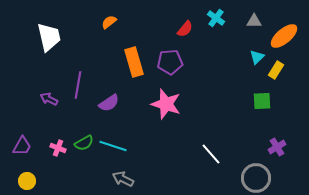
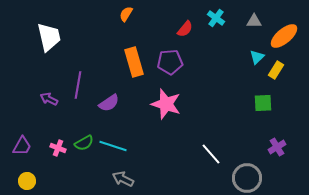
orange semicircle: moved 17 px right, 8 px up; rotated 21 degrees counterclockwise
green square: moved 1 px right, 2 px down
gray circle: moved 9 px left
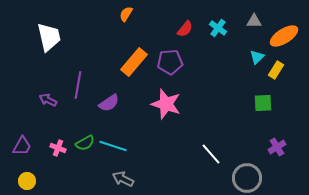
cyan cross: moved 2 px right, 10 px down
orange ellipse: rotated 8 degrees clockwise
orange rectangle: rotated 56 degrees clockwise
purple arrow: moved 1 px left, 1 px down
green semicircle: moved 1 px right
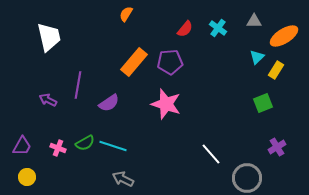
green square: rotated 18 degrees counterclockwise
yellow circle: moved 4 px up
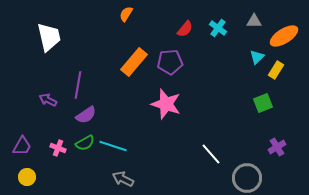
purple semicircle: moved 23 px left, 12 px down
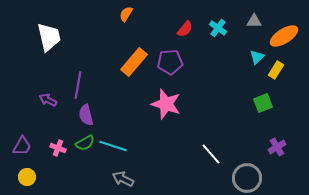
purple semicircle: rotated 110 degrees clockwise
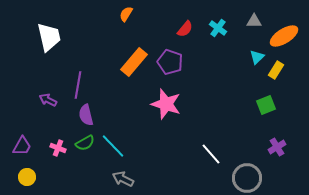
purple pentagon: rotated 25 degrees clockwise
green square: moved 3 px right, 2 px down
cyan line: rotated 28 degrees clockwise
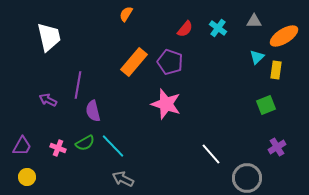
yellow rectangle: rotated 24 degrees counterclockwise
purple semicircle: moved 7 px right, 4 px up
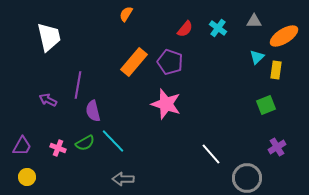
cyan line: moved 5 px up
gray arrow: rotated 25 degrees counterclockwise
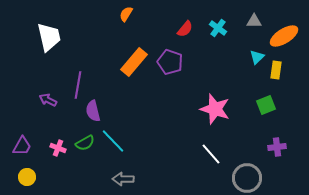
pink star: moved 49 px right, 5 px down
purple cross: rotated 24 degrees clockwise
